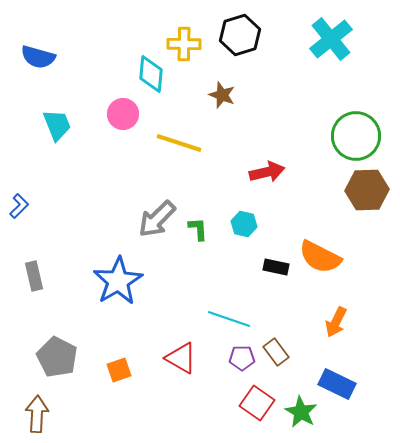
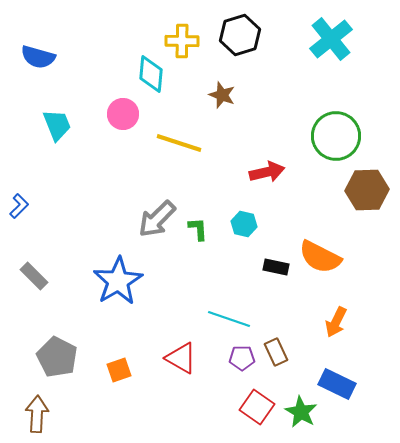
yellow cross: moved 2 px left, 3 px up
green circle: moved 20 px left
gray rectangle: rotated 32 degrees counterclockwise
brown rectangle: rotated 12 degrees clockwise
red square: moved 4 px down
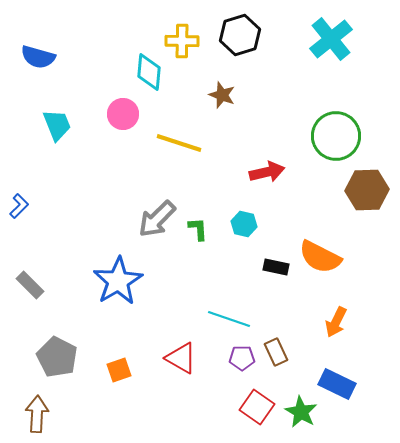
cyan diamond: moved 2 px left, 2 px up
gray rectangle: moved 4 px left, 9 px down
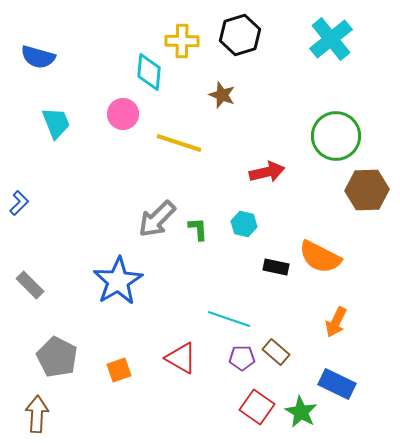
cyan trapezoid: moved 1 px left, 2 px up
blue L-shape: moved 3 px up
brown rectangle: rotated 24 degrees counterclockwise
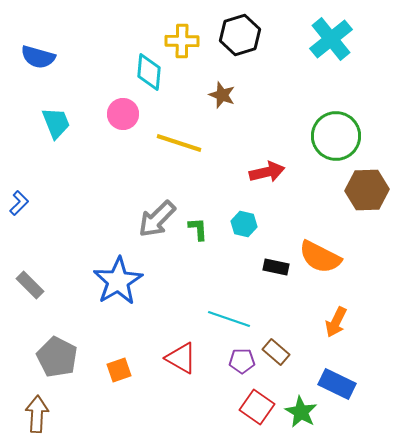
purple pentagon: moved 3 px down
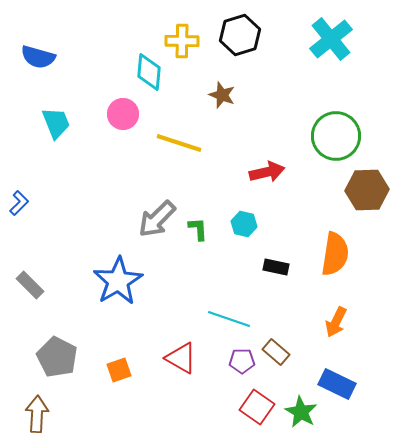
orange semicircle: moved 15 px right, 3 px up; rotated 108 degrees counterclockwise
